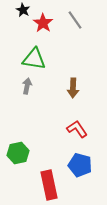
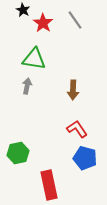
brown arrow: moved 2 px down
blue pentagon: moved 5 px right, 7 px up
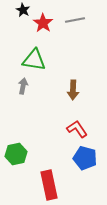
gray line: rotated 66 degrees counterclockwise
green triangle: moved 1 px down
gray arrow: moved 4 px left
green hexagon: moved 2 px left, 1 px down
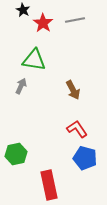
gray arrow: moved 2 px left; rotated 14 degrees clockwise
brown arrow: rotated 30 degrees counterclockwise
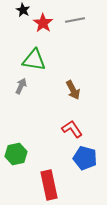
red L-shape: moved 5 px left
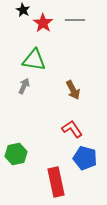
gray line: rotated 12 degrees clockwise
gray arrow: moved 3 px right
red rectangle: moved 7 px right, 3 px up
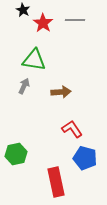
brown arrow: moved 12 px left, 2 px down; rotated 66 degrees counterclockwise
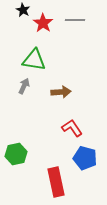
red L-shape: moved 1 px up
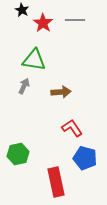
black star: moved 1 px left
green hexagon: moved 2 px right
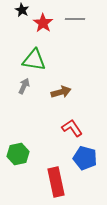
gray line: moved 1 px up
brown arrow: rotated 12 degrees counterclockwise
